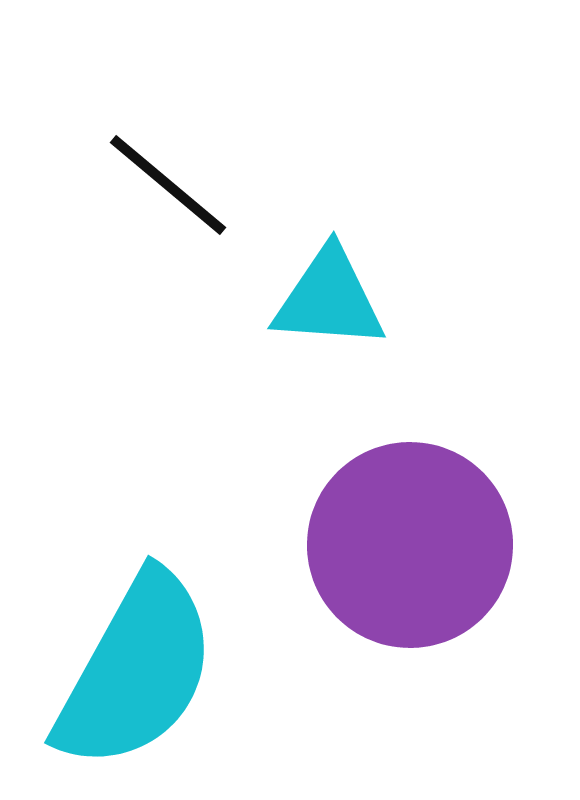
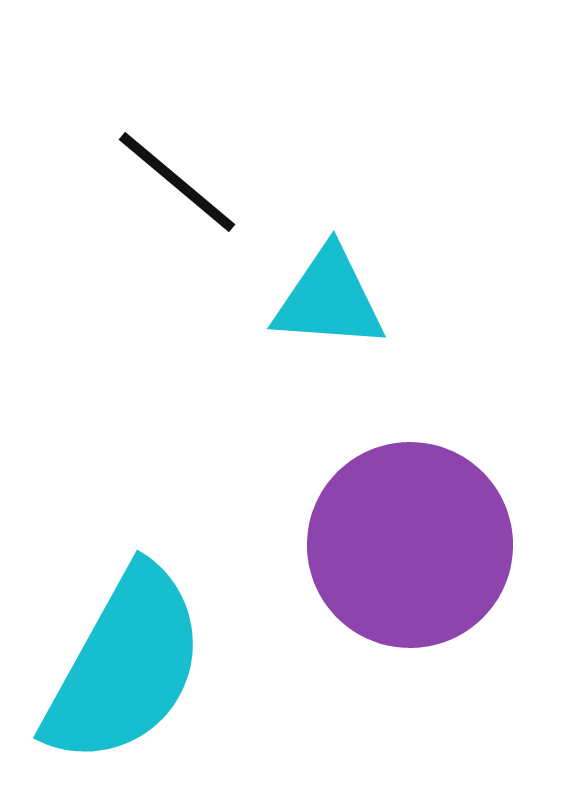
black line: moved 9 px right, 3 px up
cyan semicircle: moved 11 px left, 5 px up
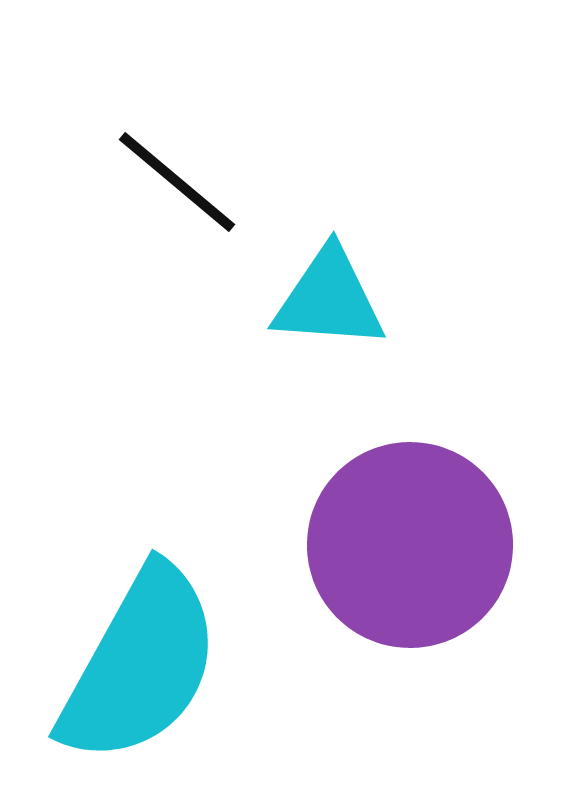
cyan semicircle: moved 15 px right, 1 px up
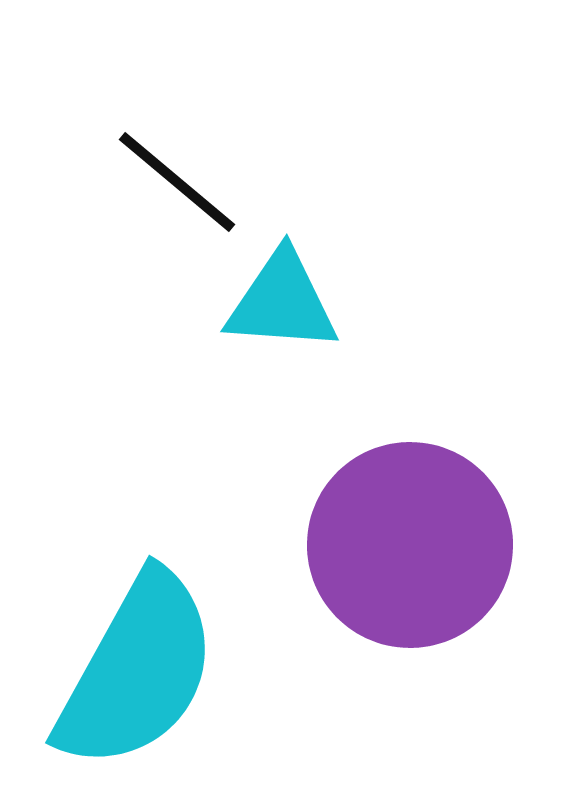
cyan triangle: moved 47 px left, 3 px down
cyan semicircle: moved 3 px left, 6 px down
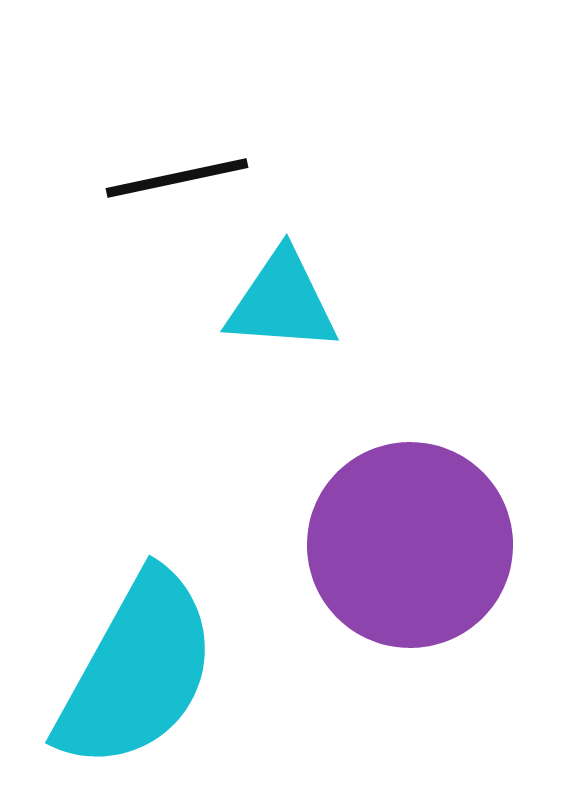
black line: moved 4 px up; rotated 52 degrees counterclockwise
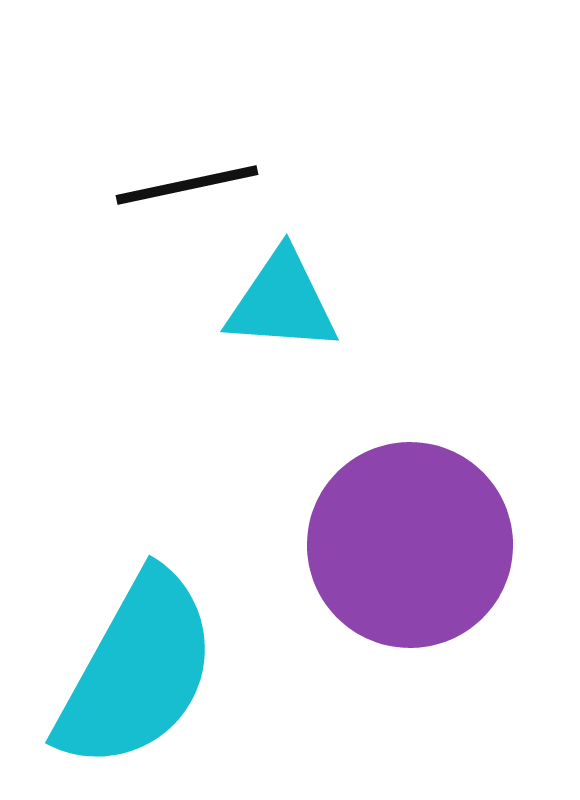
black line: moved 10 px right, 7 px down
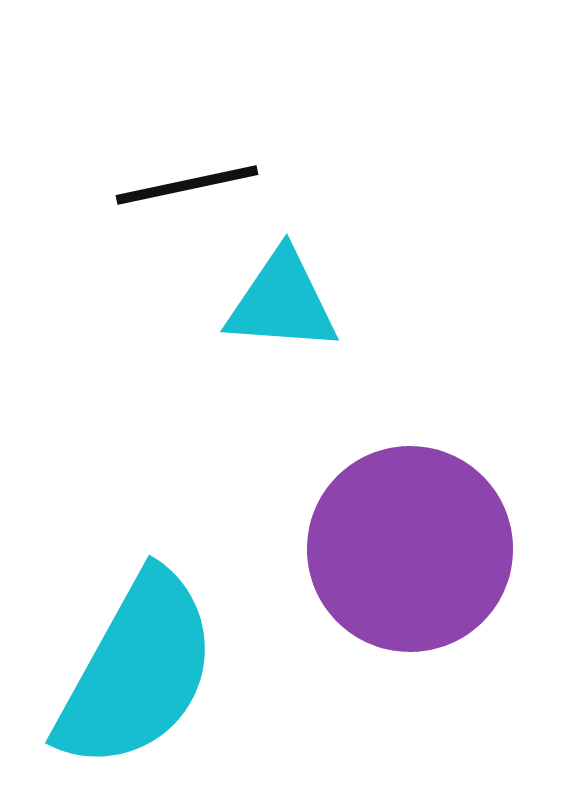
purple circle: moved 4 px down
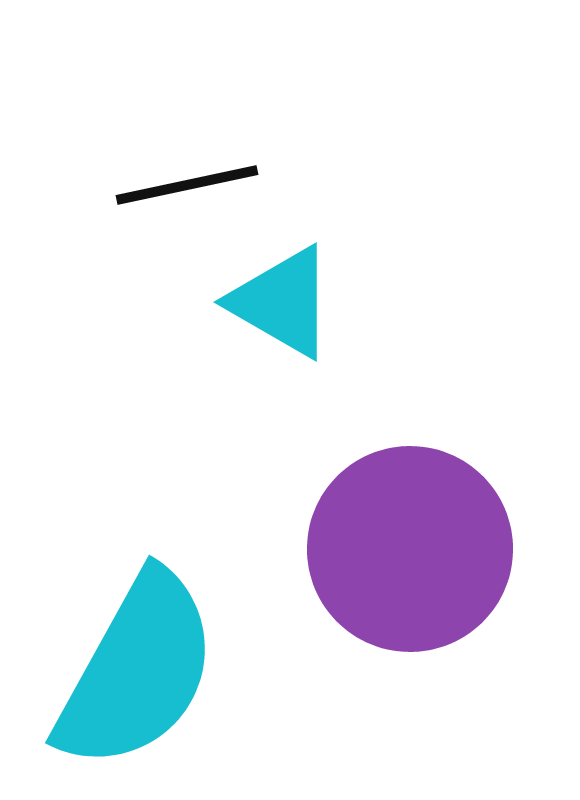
cyan triangle: rotated 26 degrees clockwise
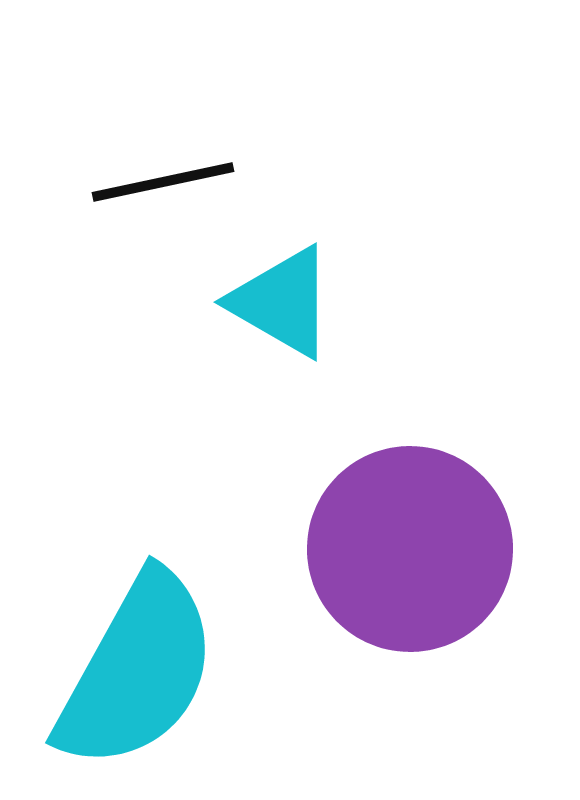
black line: moved 24 px left, 3 px up
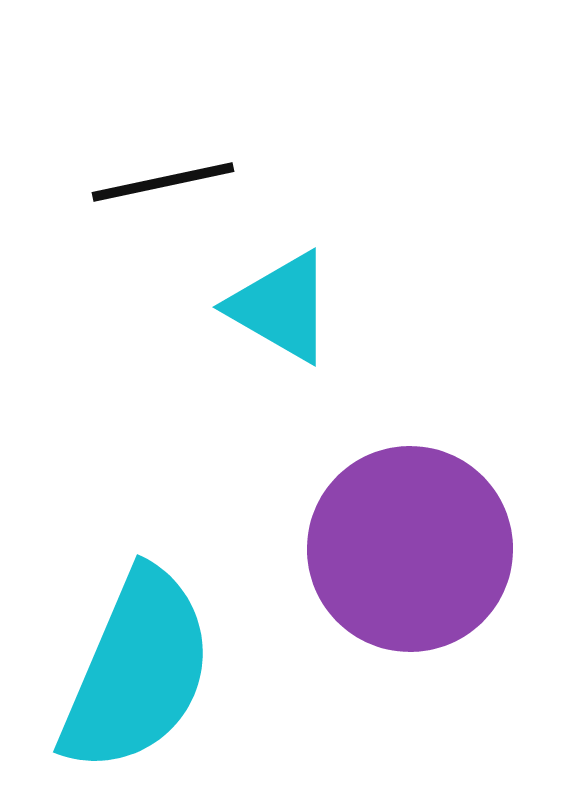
cyan triangle: moved 1 px left, 5 px down
cyan semicircle: rotated 6 degrees counterclockwise
